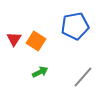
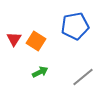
gray line: rotated 10 degrees clockwise
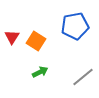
red triangle: moved 2 px left, 2 px up
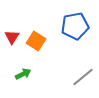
green arrow: moved 17 px left, 2 px down
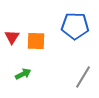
blue pentagon: rotated 12 degrees clockwise
orange square: rotated 30 degrees counterclockwise
gray line: rotated 20 degrees counterclockwise
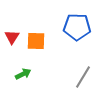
blue pentagon: moved 2 px right, 1 px down
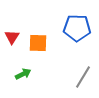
blue pentagon: moved 1 px down
orange square: moved 2 px right, 2 px down
